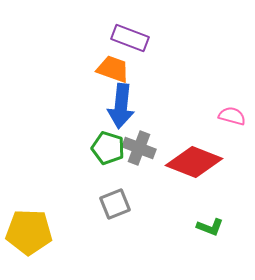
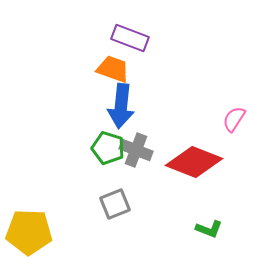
pink semicircle: moved 2 px right, 3 px down; rotated 72 degrees counterclockwise
gray cross: moved 3 px left, 2 px down
green L-shape: moved 1 px left, 2 px down
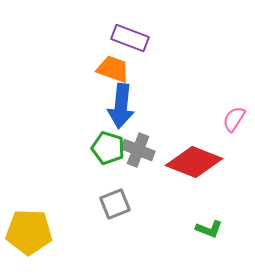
gray cross: moved 2 px right
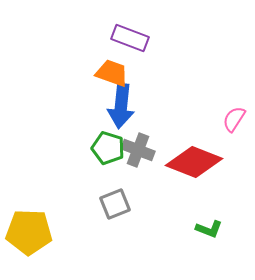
orange trapezoid: moved 1 px left, 4 px down
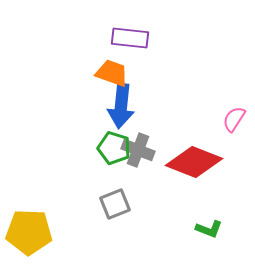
purple rectangle: rotated 15 degrees counterclockwise
green pentagon: moved 6 px right
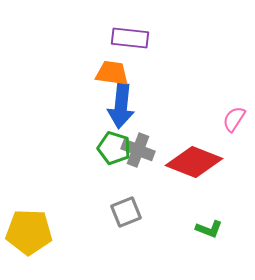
orange trapezoid: rotated 12 degrees counterclockwise
gray square: moved 11 px right, 8 px down
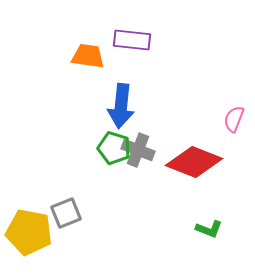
purple rectangle: moved 2 px right, 2 px down
orange trapezoid: moved 24 px left, 17 px up
pink semicircle: rotated 12 degrees counterclockwise
gray square: moved 60 px left, 1 px down
yellow pentagon: rotated 9 degrees clockwise
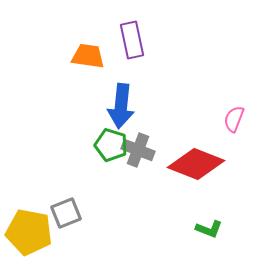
purple rectangle: rotated 72 degrees clockwise
green pentagon: moved 3 px left, 3 px up
red diamond: moved 2 px right, 2 px down
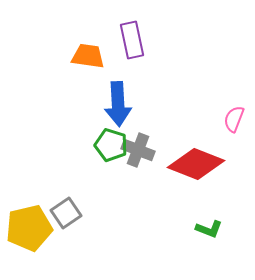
blue arrow: moved 3 px left, 2 px up; rotated 9 degrees counterclockwise
gray square: rotated 12 degrees counterclockwise
yellow pentagon: moved 4 px up; rotated 24 degrees counterclockwise
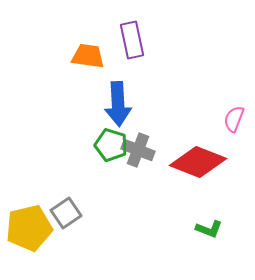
red diamond: moved 2 px right, 2 px up
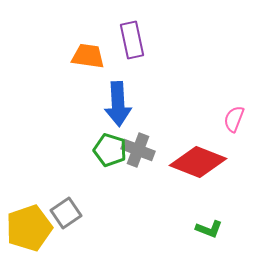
green pentagon: moved 1 px left, 5 px down
yellow pentagon: rotated 6 degrees counterclockwise
